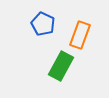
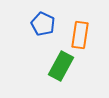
orange rectangle: rotated 12 degrees counterclockwise
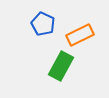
orange rectangle: rotated 56 degrees clockwise
